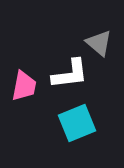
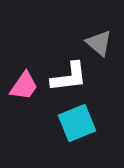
white L-shape: moved 1 px left, 3 px down
pink trapezoid: rotated 24 degrees clockwise
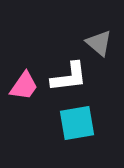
cyan square: rotated 12 degrees clockwise
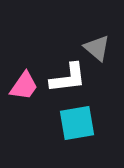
gray triangle: moved 2 px left, 5 px down
white L-shape: moved 1 px left, 1 px down
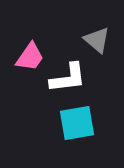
gray triangle: moved 8 px up
pink trapezoid: moved 6 px right, 29 px up
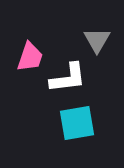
gray triangle: rotated 20 degrees clockwise
pink trapezoid: rotated 16 degrees counterclockwise
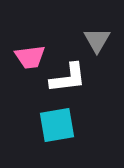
pink trapezoid: rotated 64 degrees clockwise
cyan square: moved 20 px left, 2 px down
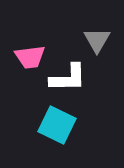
white L-shape: rotated 6 degrees clockwise
cyan square: rotated 36 degrees clockwise
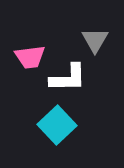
gray triangle: moved 2 px left
cyan square: rotated 21 degrees clockwise
